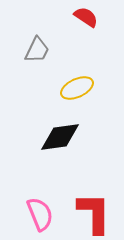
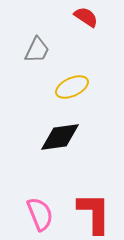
yellow ellipse: moved 5 px left, 1 px up
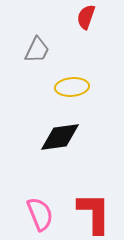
red semicircle: rotated 105 degrees counterclockwise
yellow ellipse: rotated 20 degrees clockwise
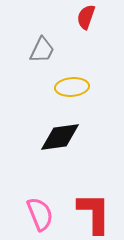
gray trapezoid: moved 5 px right
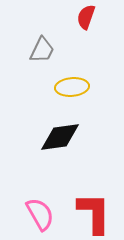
pink semicircle: rotated 8 degrees counterclockwise
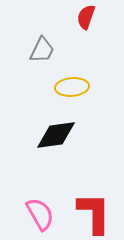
black diamond: moved 4 px left, 2 px up
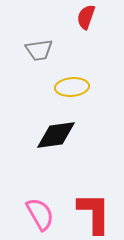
gray trapezoid: moved 3 px left; rotated 56 degrees clockwise
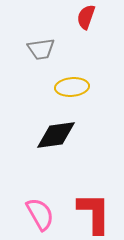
gray trapezoid: moved 2 px right, 1 px up
